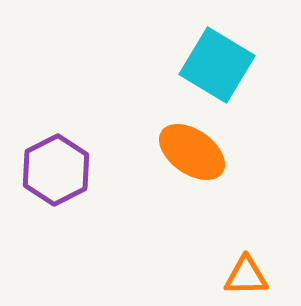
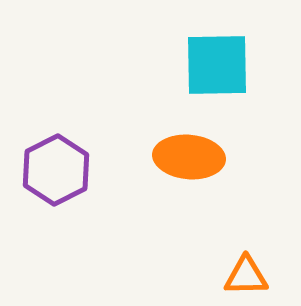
cyan square: rotated 32 degrees counterclockwise
orange ellipse: moved 3 px left, 5 px down; rotated 30 degrees counterclockwise
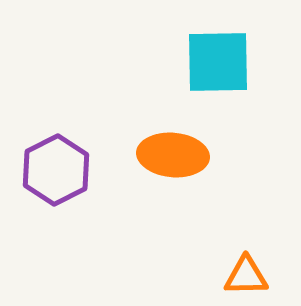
cyan square: moved 1 px right, 3 px up
orange ellipse: moved 16 px left, 2 px up
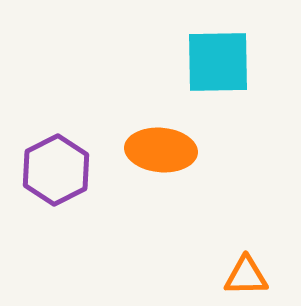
orange ellipse: moved 12 px left, 5 px up
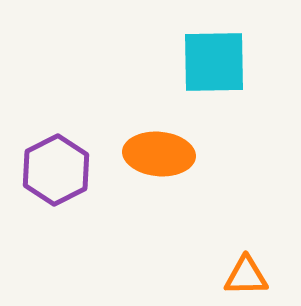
cyan square: moved 4 px left
orange ellipse: moved 2 px left, 4 px down
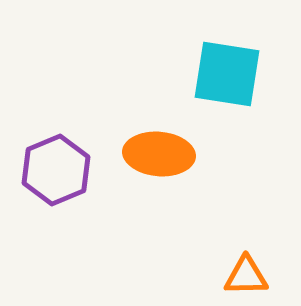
cyan square: moved 13 px right, 12 px down; rotated 10 degrees clockwise
purple hexagon: rotated 4 degrees clockwise
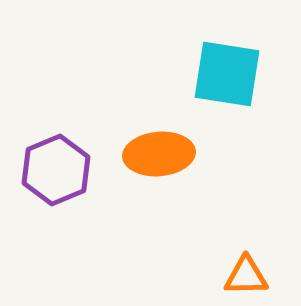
orange ellipse: rotated 10 degrees counterclockwise
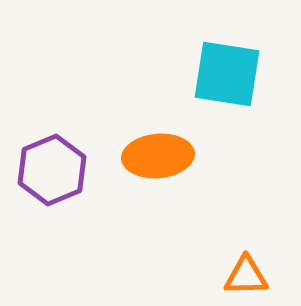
orange ellipse: moved 1 px left, 2 px down
purple hexagon: moved 4 px left
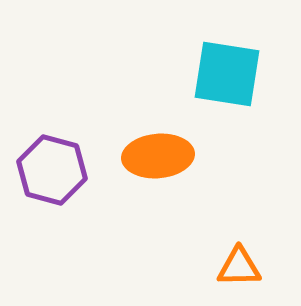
purple hexagon: rotated 22 degrees counterclockwise
orange triangle: moved 7 px left, 9 px up
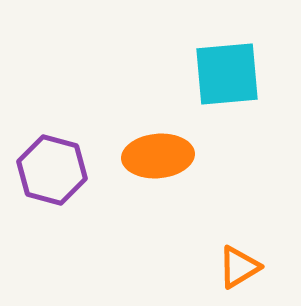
cyan square: rotated 14 degrees counterclockwise
orange triangle: rotated 30 degrees counterclockwise
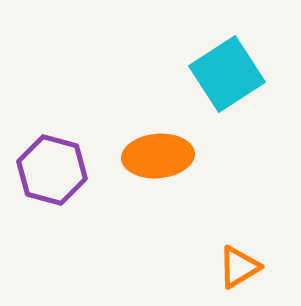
cyan square: rotated 28 degrees counterclockwise
